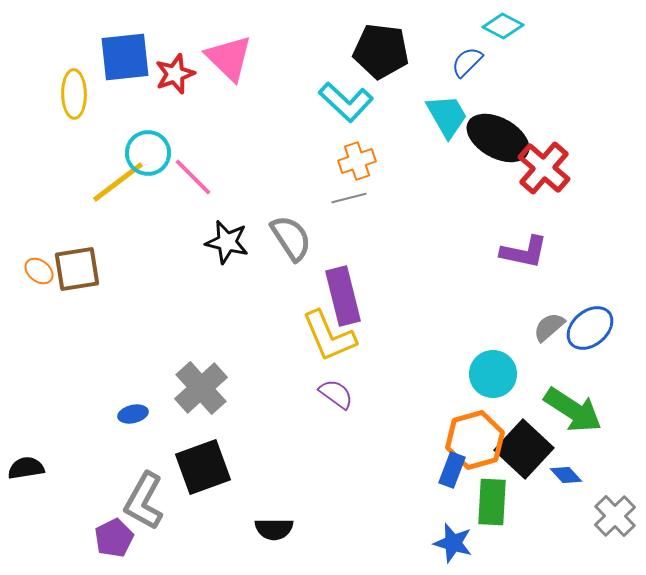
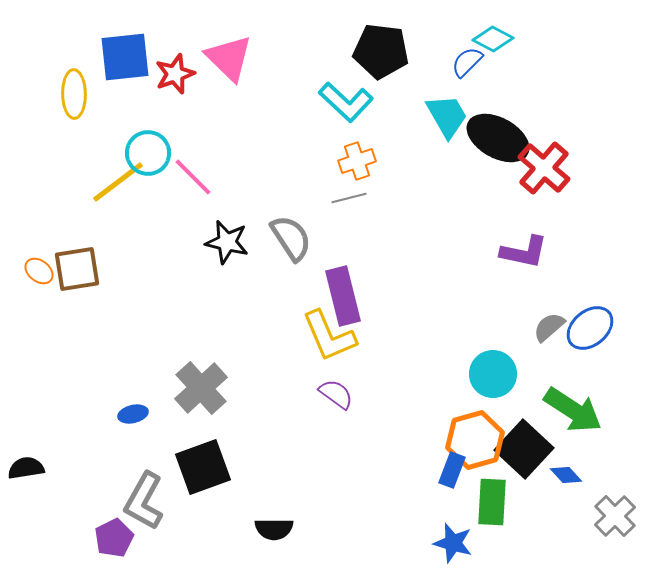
cyan diamond at (503, 26): moved 10 px left, 13 px down
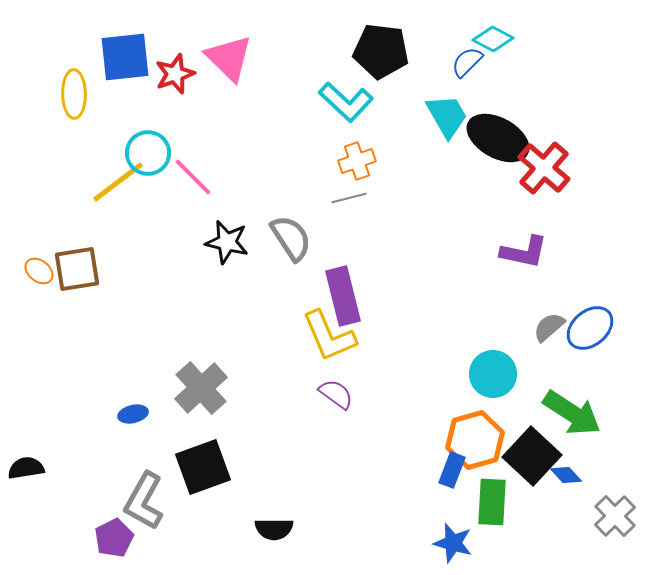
green arrow at (573, 410): moved 1 px left, 3 px down
black square at (524, 449): moved 8 px right, 7 px down
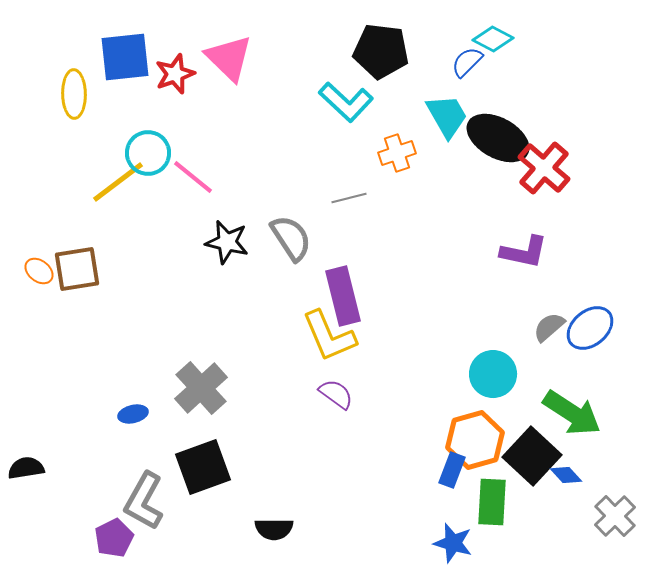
orange cross at (357, 161): moved 40 px right, 8 px up
pink line at (193, 177): rotated 6 degrees counterclockwise
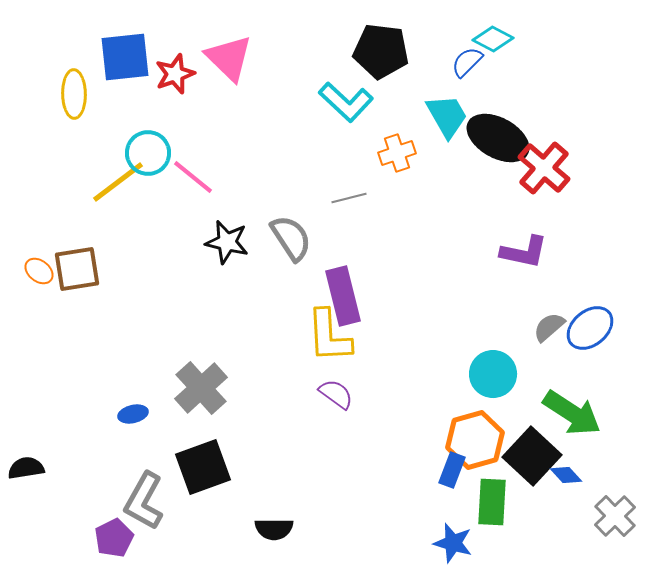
yellow L-shape at (329, 336): rotated 20 degrees clockwise
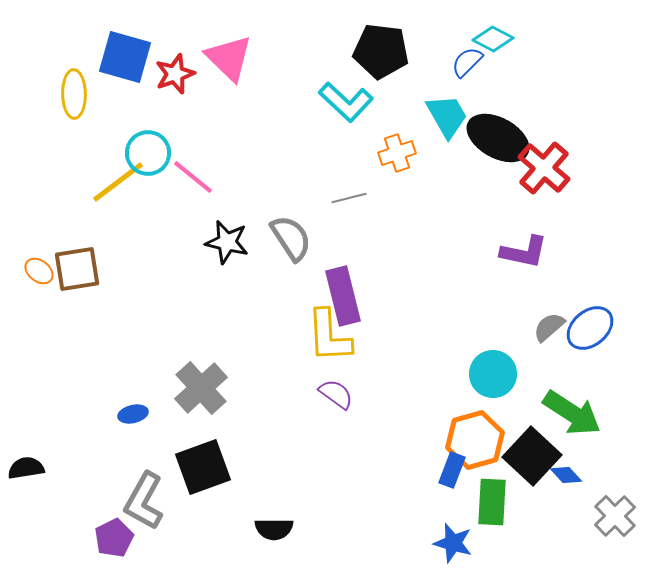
blue square at (125, 57): rotated 22 degrees clockwise
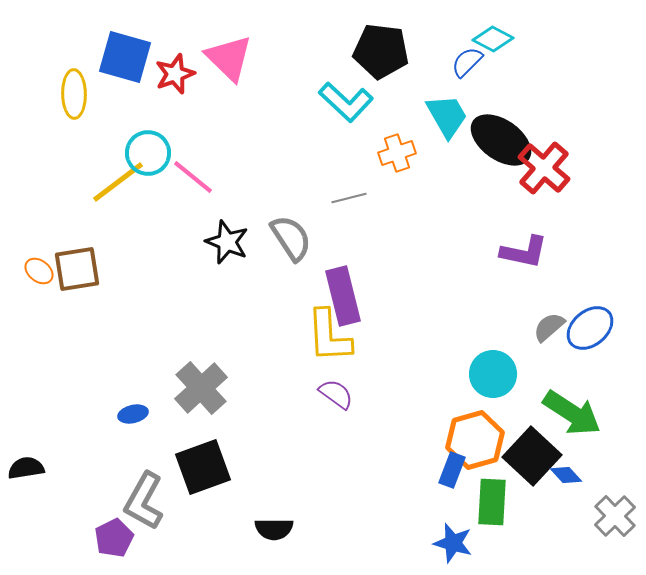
black ellipse at (498, 138): moved 3 px right, 2 px down; rotated 6 degrees clockwise
black star at (227, 242): rotated 9 degrees clockwise
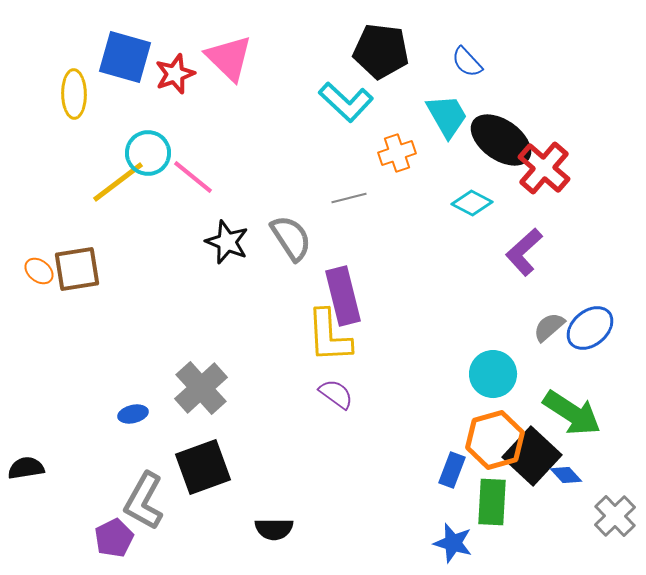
cyan diamond at (493, 39): moved 21 px left, 164 px down
blue semicircle at (467, 62): rotated 88 degrees counterclockwise
purple L-shape at (524, 252): rotated 126 degrees clockwise
orange hexagon at (475, 440): moved 20 px right
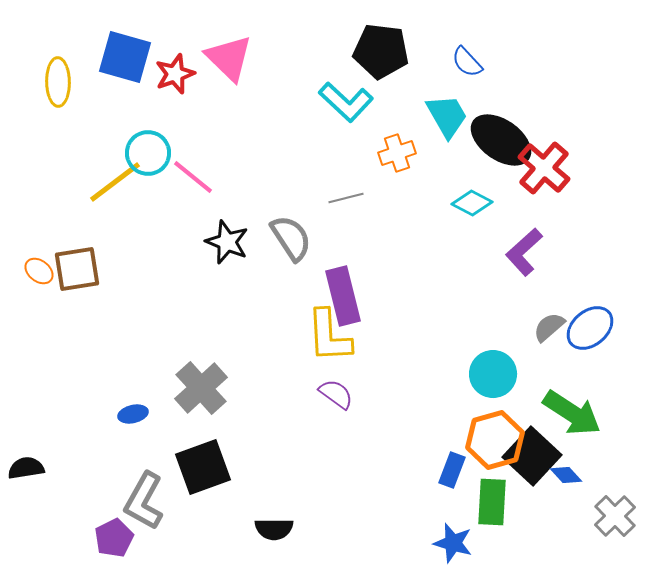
yellow ellipse at (74, 94): moved 16 px left, 12 px up
yellow line at (118, 182): moved 3 px left
gray line at (349, 198): moved 3 px left
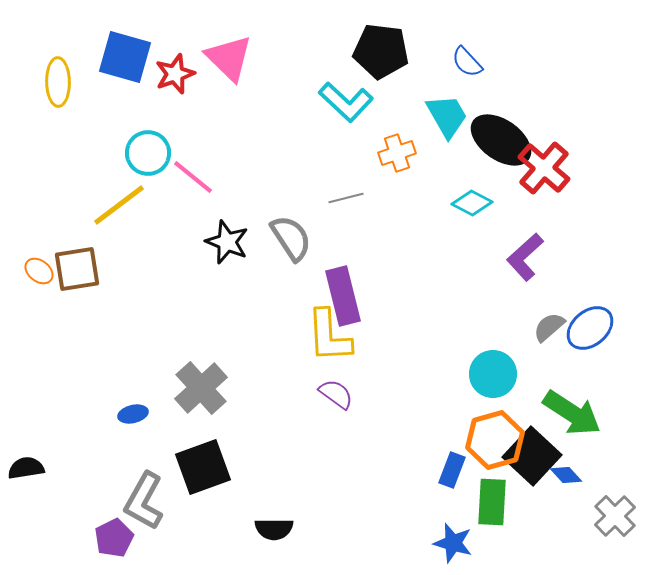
yellow line at (115, 182): moved 4 px right, 23 px down
purple L-shape at (524, 252): moved 1 px right, 5 px down
